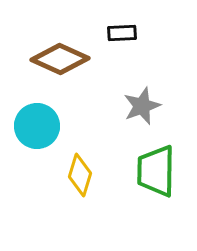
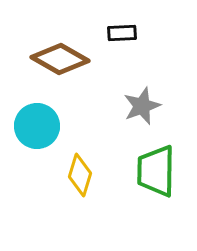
brown diamond: rotated 6 degrees clockwise
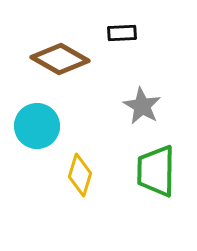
gray star: rotated 21 degrees counterclockwise
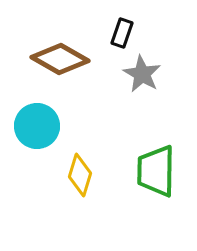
black rectangle: rotated 68 degrees counterclockwise
gray star: moved 32 px up
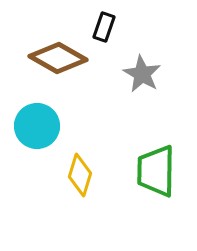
black rectangle: moved 18 px left, 6 px up
brown diamond: moved 2 px left, 1 px up
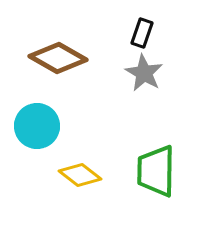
black rectangle: moved 38 px right, 6 px down
gray star: moved 2 px right, 1 px up
yellow diamond: rotated 69 degrees counterclockwise
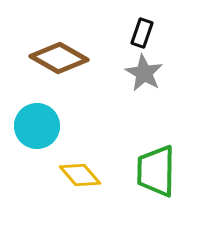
brown diamond: moved 1 px right
yellow diamond: rotated 12 degrees clockwise
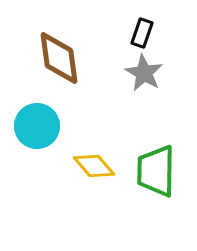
brown diamond: rotated 52 degrees clockwise
yellow diamond: moved 14 px right, 9 px up
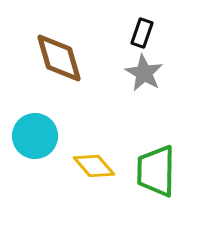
brown diamond: rotated 8 degrees counterclockwise
cyan circle: moved 2 px left, 10 px down
